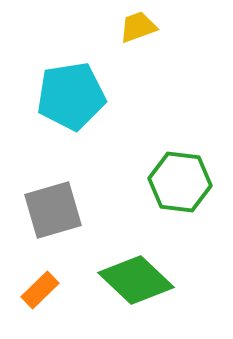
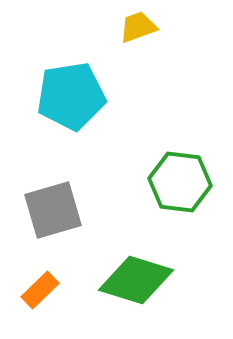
green diamond: rotated 26 degrees counterclockwise
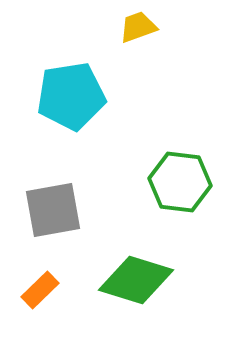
gray square: rotated 6 degrees clockwise
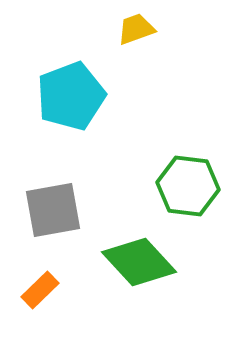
yellow trapezoid: moved 2 px left, 2 px down
cyan pentagon: rotated 12 degrees counterclockwise
green hexagon: moved 8 px right, 4 px down
green diamond: moved 3 px right, 18 px up; rotated 30 degrees clockwise
